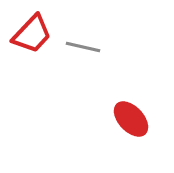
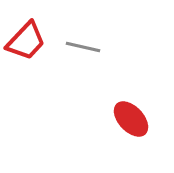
red trapezoid: moved 6 px left, 7 px down
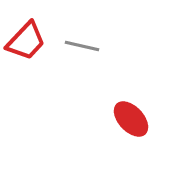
gray line: moved 1 px left, 1 px up
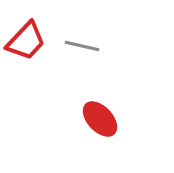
red ellipse: moved 31 px left
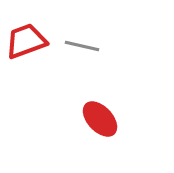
red trapezoid: rotated 153 degrees counterclockwise
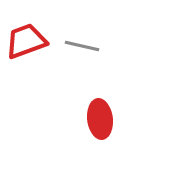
red ellipse: rotated 36 degrees clockwise
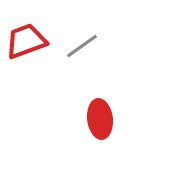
gray line: rotated 48 degrees counterclockwise
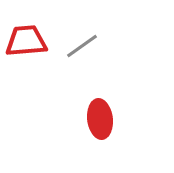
red trapezoid: rotated 15 degrees clockwise
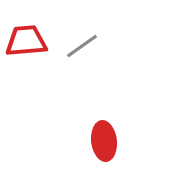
red ellipse: moved 4 px right, 22 px down
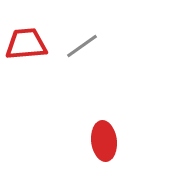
red trapezoid: moved 3 px down
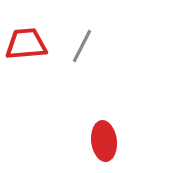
gray line: rotated 28 degrees counterclockwise
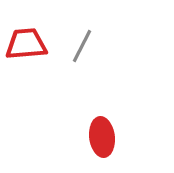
red ellipse: moved 2 px left, 4 px up
